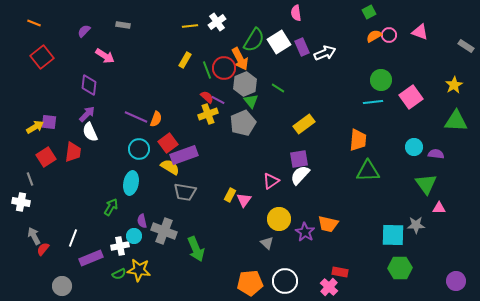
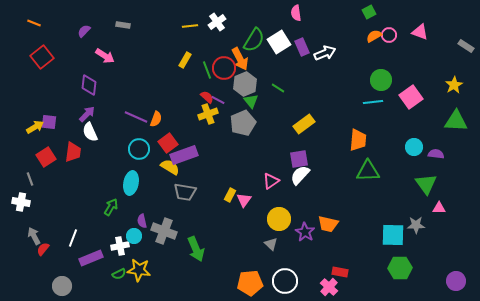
gray triangle at (267, 243): moved 4 px right, 1 px down
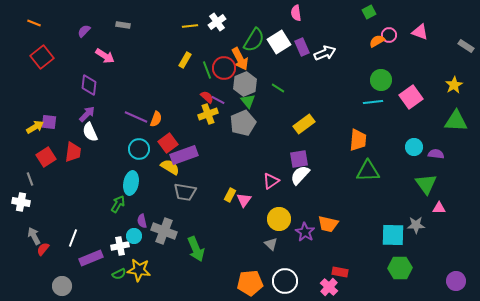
orange semicircle at (374, 36): moved 3 px right, 5 px down
green triangle at (251, 101): moved 3 px left
green arrow at (111, 207): moved 7 px right, 3 px up
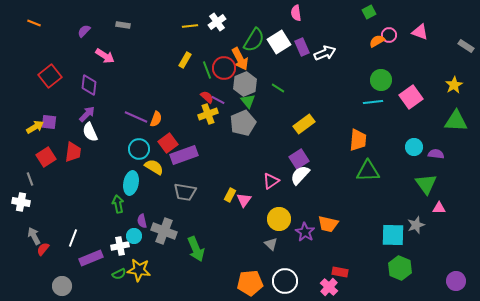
red square at (42, 57): moved 8 px right, 19 px down
purple square at (299, 159): rotated 24 degrees counterclockwise
yellow semicircle at (170, 167): moved 16 px left
green arrow at (118, 204): rotated 42 degrees counterclockwise
gray star at (416, 225): rotated 18 degrees counterclockwise
green hexagon at (400, 268): rotated 25 degrees clockwise
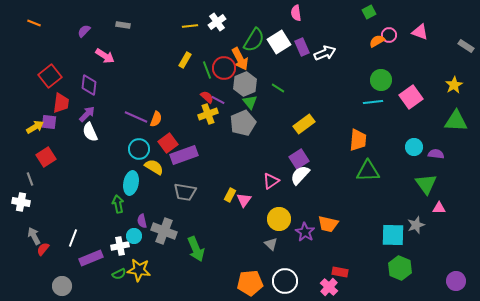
green triangle at (248, 101): moved 2 px right, 1 px down
red trapezoid at (73, 152): moved 12 px left, 49 px up
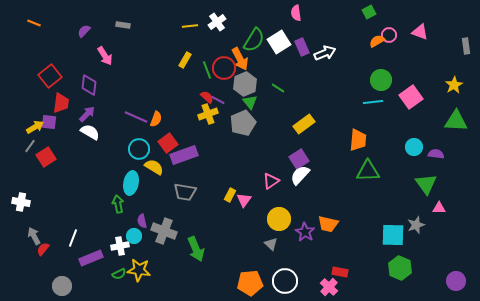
gray rectangle at (466, 46): rotated 49 degrees clockwise
pink arrow at (105, 56): rotated 24 degrees clockwise
white semicircle at (90, 132): rotated 144 degrees clockwise
gray line at (30, 179): moved 33 px up; rotated 56 degrees clockwise
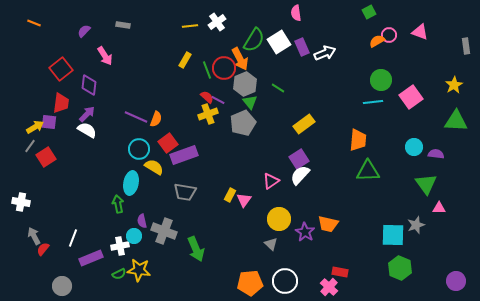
red square at (50, 76): moved 11 px right, 7 px up
white semicircle at (90, 132): moved 3 px left, 2 px up
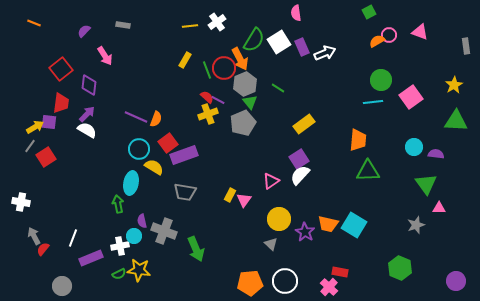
cyan square at (393, 235): moved 39 px left, 10 px up; rotated 30 degrees clockwise
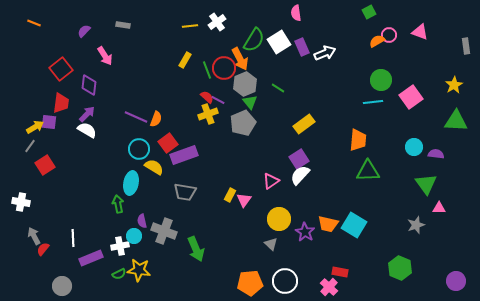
red square at (46, 157): moved 1 px left, 8 px down
white line at (73, 238): rotated 24 degrees counterclockwise
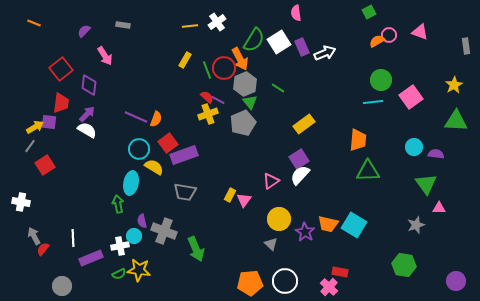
green hexagon at (400, 268): moved 4 px right, 3 px up; rotated 15 degrees counterclockwise
